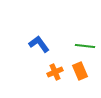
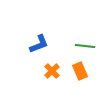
blue L-shape: rotated 105 degrees clockwise
orange cross: moved 3 px left, 1 px up; rotated 21 degrees counterclockwise
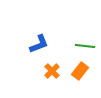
orange rectangle: rotated 60 degrees clockwise
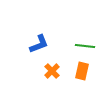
orange rectangle: moved 2 px right; rotated 24 degrees counterclockwise
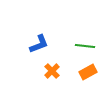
orange rectangle: moved 6 px right, 1 px down; rotated 48 degrees clockwise
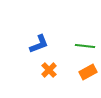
orange cross: moved 3 px left, 1 px up
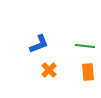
orange rectangle: rotated 66 degrees counterclockwise
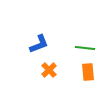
green line: moved 2 px down
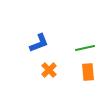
blue L-shape: moved 1 px up
green line: rotated 18 degrees counterclockwise
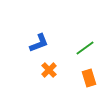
green line: rotated 24 degrees counterclockwise
orange rectangle: moved 1 px right, 6 px down; rotated 12 degrees counterclockwise
